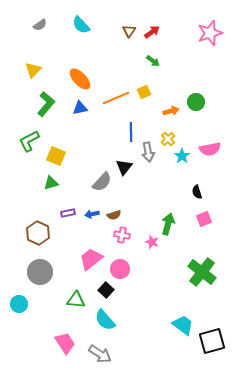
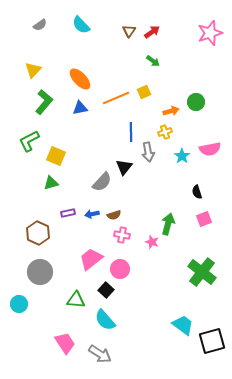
green L-shape at (46, 104): moved 2 px left, 2 px up
yellow cross at (168, 139): moved 3 px left, 7 px up; rotated 24 degrees clockwise
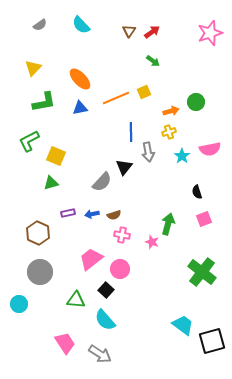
yellow triangle at (33, 70): moved 2 px up
green L-shape at (44, 102): rotated 40 degrees clockwise
yellow cross at (165, 132): moved 4 px right
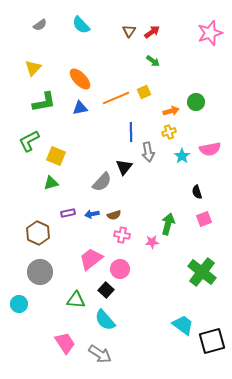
pink star at (152, 242): rotated 24 degrees counterclockwise
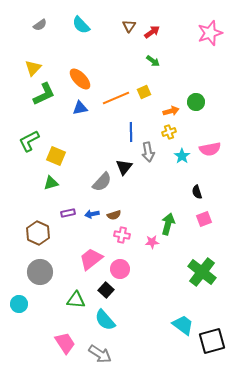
brown triangle at (129, 31): moved 5 px up
green L-shape at (44, 102): moved 8 px up; rotated 15 degrees counterclockwise
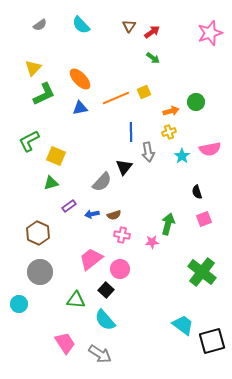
green arrow at (153, 61): moved 3 px up
purple rectangle at (68, 213): moved 1 px right, 7 px up; rotated 24 degrees counterclockwise
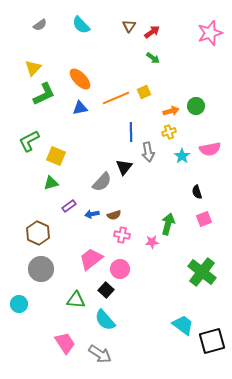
green circle at (196, 102): moved 4 px down
gray circle at (40, 272): moved 1 px right, 3 px up
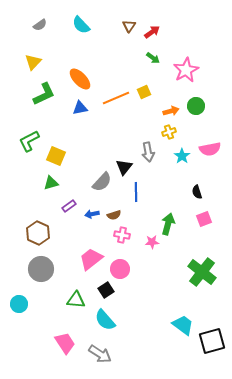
pink star at (210, 33): moved 24 px left, 37 px down; rotated 10 degrees counterclockwise
yellow triangle at (33, 68): moved 6 px up
blue line at (131, 132): moved 5 px right, 60 px down
black square at (106, 290): rotated 14 degrees clockwise
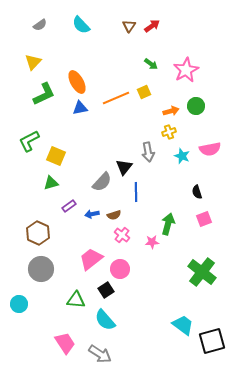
red arrow at (152, 32): moved 6 px up
green arrow at (153, 58): moved 2 px left, 6 px down
orange ellipse at (80, 79): moved 3 px left, 3 px down; rotated 15 degrees clockwise
cyan star at (182, 156): rotated 14 degrees counterclockwise
pink cross at (122, 235): rotated 28 degrees clockwise
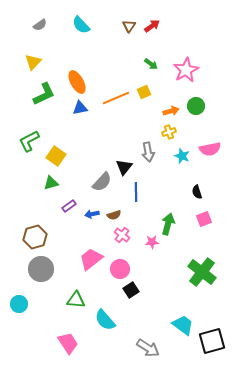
yellow square at (56, 156): rotated 12 degrees clockwise
brown hexagon at (38, 233): moved 3 px left, 4 px down; rotated 20 degrees clockwise
black square at (106, 290): moved 25 px right
pink trapezoid at (65, 343): moved 3 px right
gray arrow at (100, 354): moved 48 px right, 6 px up
